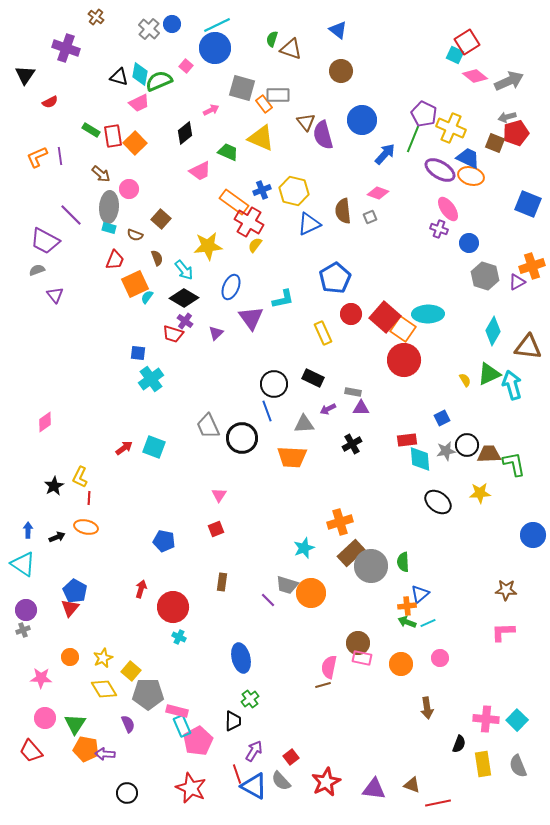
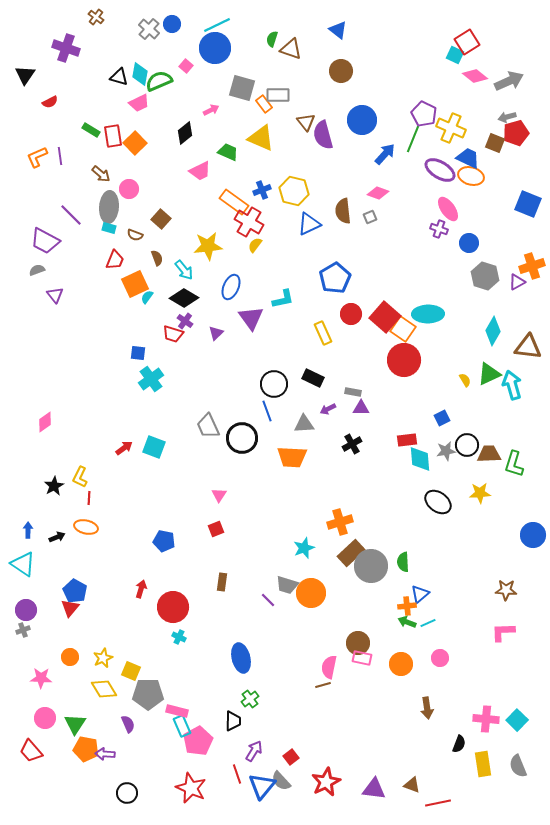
green L-shape at (514, 464): rotated 152 degrees counterclockwise
yellow square at (131, 671): rotated 18 degrees counterclockwise
blue triangle at (254, 786): moved 8 px right; rotated 40 degrees clockwise
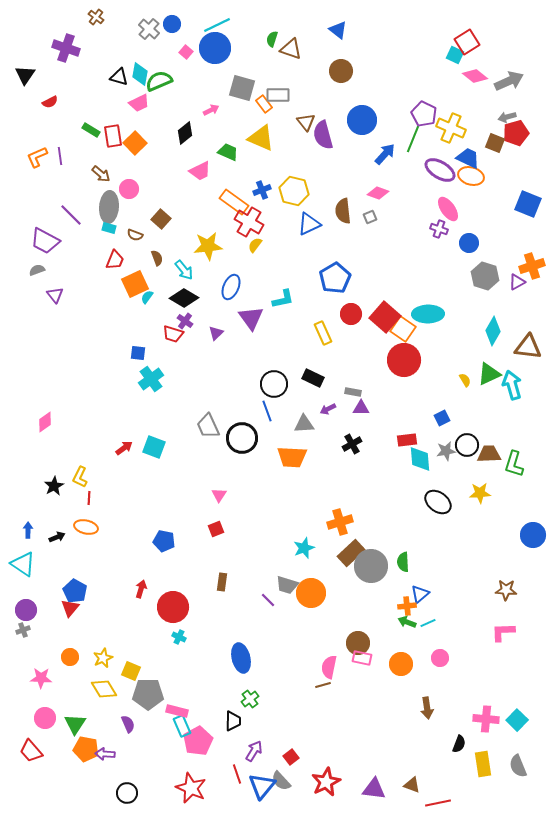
pink square at (186, 66): moved 14 px up
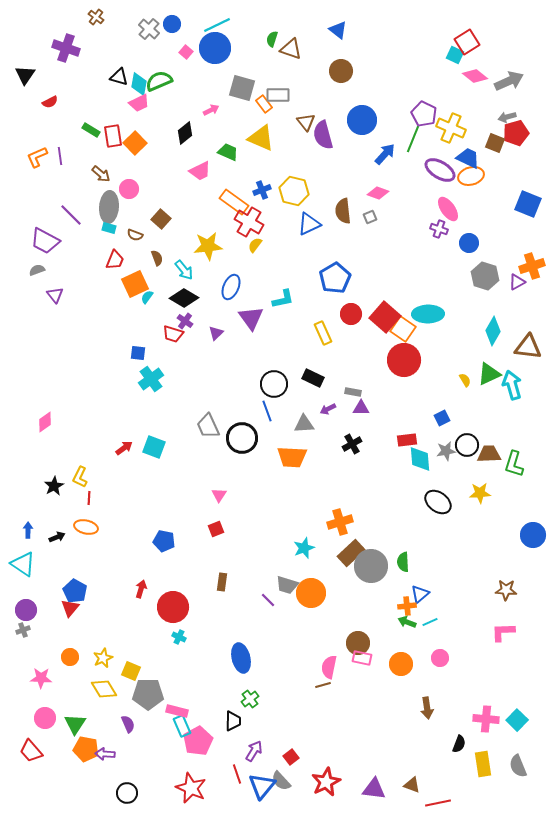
cyan diamond at (140, 74): moved 1 px left, 10 px down
orange ellipse at (471, 176): rotated 30 degrees counterclockwise
cyan line at (428, 623): moved 2 px right, 1 px up
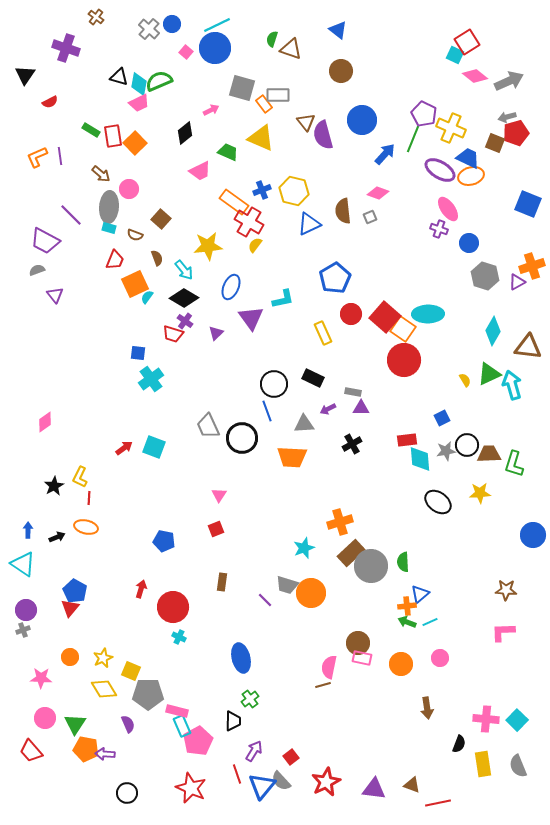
purple line at (268, 600): moved 3 px left
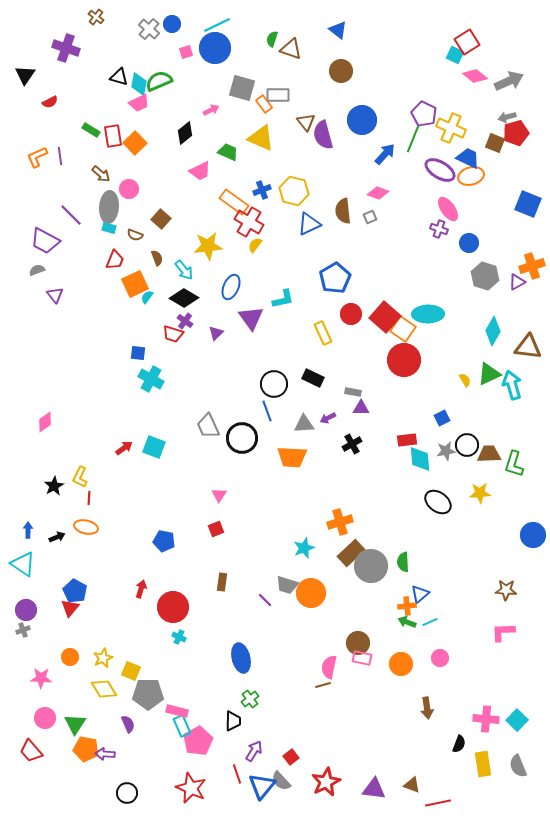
pink square at (186, 52): rotated 32 degrees clockwise
cyan cross at (151, 379): rotated 25 degrees counterclockwise
purple arrow at (328, 409): moved 9 px down
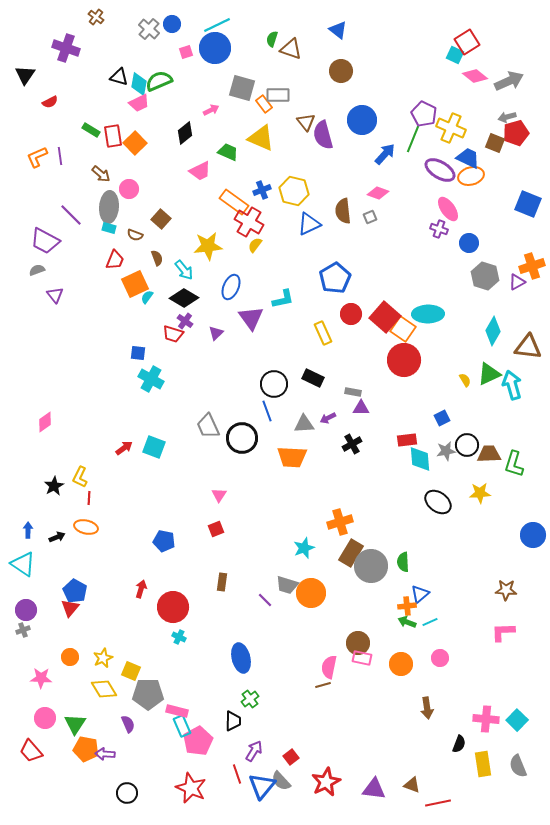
brown rectangle at (351, 553): rotated 16 degrees counterclockwise
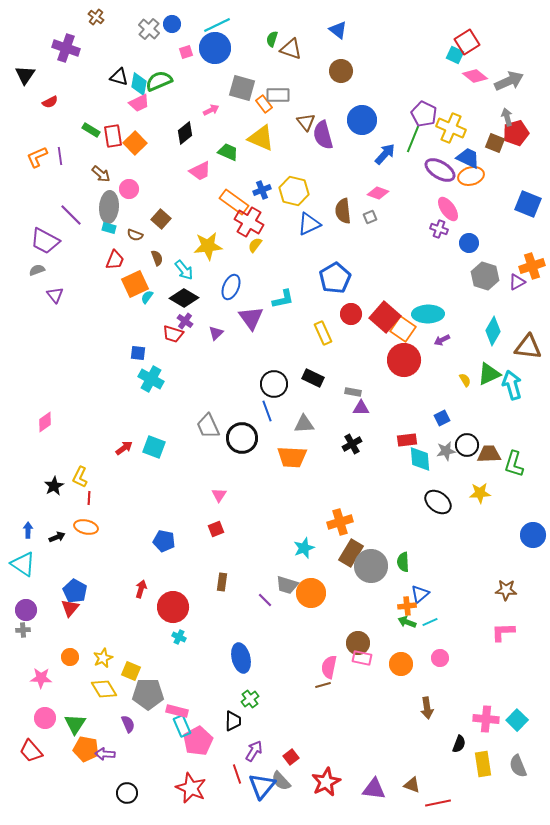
gray arrow at (507, 117): rotated 90 degrees clockwise
purple arrow at (328, 418): moved 114 px right, 78 px up
gray cross at (23, 630): rotated 16 degrees clockwise
